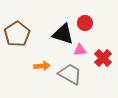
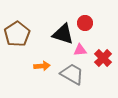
gray trapezoid: moved 2 px right
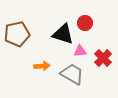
brown pentagon: rotated 20 degrees clockwise
pink triangle: moved 1 px down
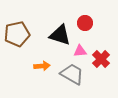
black triangle: moved 3 px left, 1 px down
red cross: moved 2 px left, 1 px down
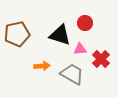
pink triangle: moved 2 px up
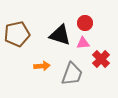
pink triangle: moved 3 px right, 6 px up
gray trapezoid: rotated 80 degrees clockwise
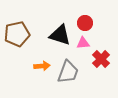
gray trapezoid: moved 4 px left, 2 px up
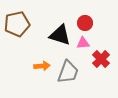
brown pentagon: moved 10 px up
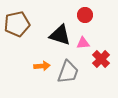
red circle: moved 8 px up
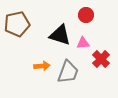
red circle: moved 1 px right
